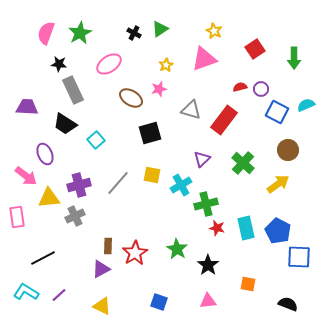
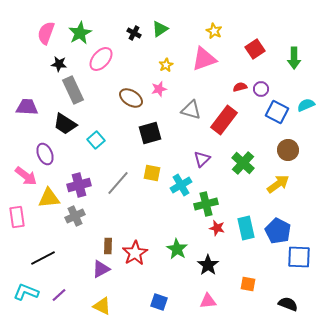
pink ellipse at (109, 64): moved 8 px left, 5 px up; rotated 15 degrees counterclockwise
yellow square at (152, 175): moved 2 px up
cyan L-shape at (26, 292): rotated 10 degrees counterclockwise
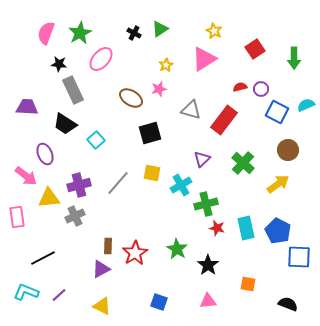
pink triangle at (204, 59): rotated 12 degrees counterclockwise
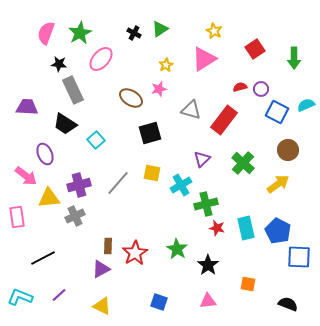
cyan L-shape at (26, 292): moved 6 px left, 5 px down
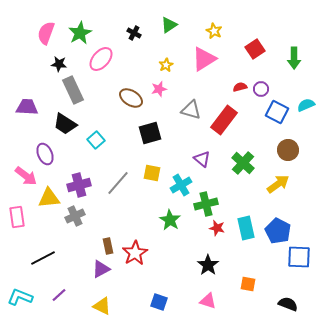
green triangle at (160, 29): moved 9 px right, 4 px up
purple triangle at (202, 159): rotated 36 degrees counterclockwise
brown rectangle at (108, 246): rotated 14 degrees counterclockwise
green star at (177, 249): moved 7 px left, 29 px up
pink triangle at (208, 301): rotated 24 degrees clockwise
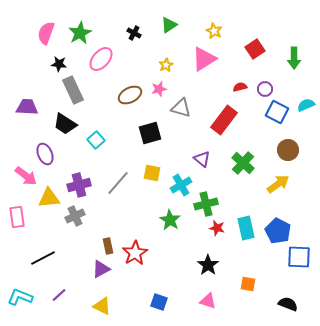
purple circle at (261, 89): moved 4 px right
brown ellipse at (131, 98): moved 1 px left, 3 px up; rotated 60 degrees counterclockwise
gray triangle at (191, 110): moved 10 px left, 2 px up
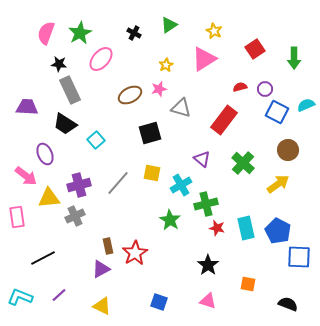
gray rectangle at (73, 90): moved 3 px left
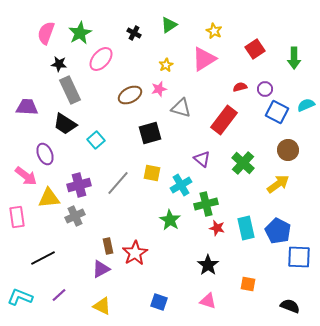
black semicircle at (288, 304): moved 2 px right, 2 px down
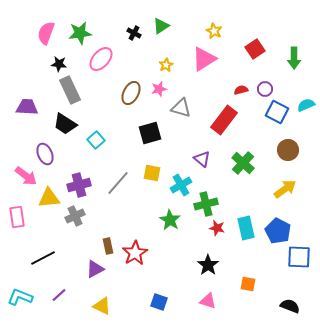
green triangle at (169, 25): moved 8 px left, 1 px down
green star at (80, 33): rotated 20 degrees clockwise
red semicircle at (240, 87): moved 1 px right, 3 px down
brown ellipse at (130, 95): moved 1 px right, 2 px up; rotated 35 degrees counterclockwise
yellow arrow at (278, 184): moved 7 px right, 5 px down
purple triangle at (101, 269): moved 6 px left
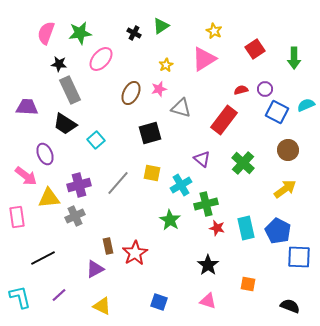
cyan L-shape at (20, 297): rotated 55 degrees clockwise
